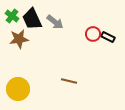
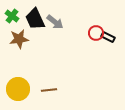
black trapezoid: moved 3 px right
red circle: moved 3 px right, 1 px up
brown line: moved 20 px left, 9 px down; rotated 21 degrees counterclockwise
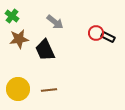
black trapezoid: moved 10 px right, 31 px down
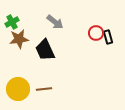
green cross: moved 6 px down; rotated 24 degrees clockwise
black rectangle: rotated 48 degrees clockwise
brown line: moved 5 px left, 1 px up
